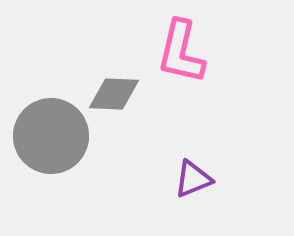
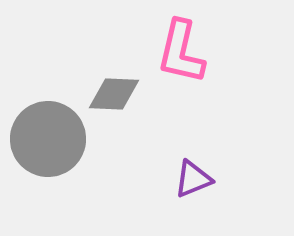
gray circle: moved 3 px left, 3 px down
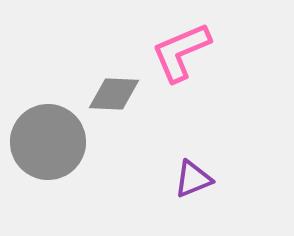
pink L-shape: rotated 54 degrees clockwise
gray circle: moved 3 px down
